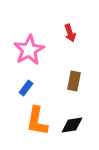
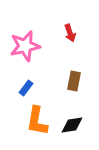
pink star: moved 4 px left, 4 px up; rotated 16 degrees clockwise
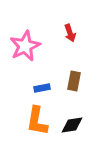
pink star: rotated 12 degrees counterclockwise
blue rectangle: moved 16 px right; rotated 42 degrees clockwise
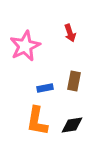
blue rectangle: moved 3 px right
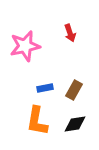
pink star: rotated 12 degrees clockwise
brown rectangle: moved 9 px down; rotated 18 degrees clockwise
black diamond: moved 3 px right, 1 px up
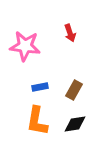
pink star: rotated 20 degrees clockwise
blue rectangle: moved 5 px left, 1 px up
